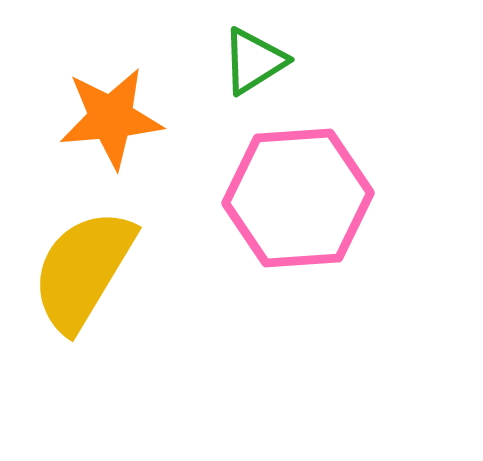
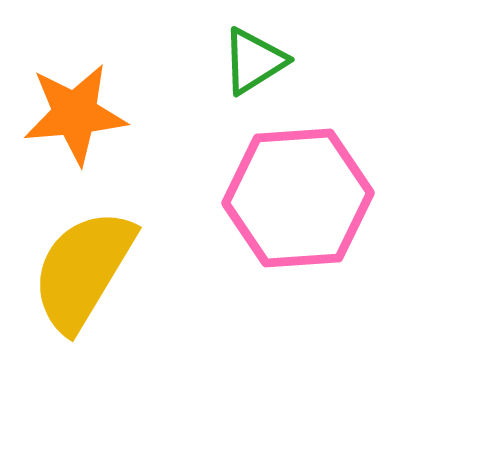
orange star: moved 36 px left, 4 px up
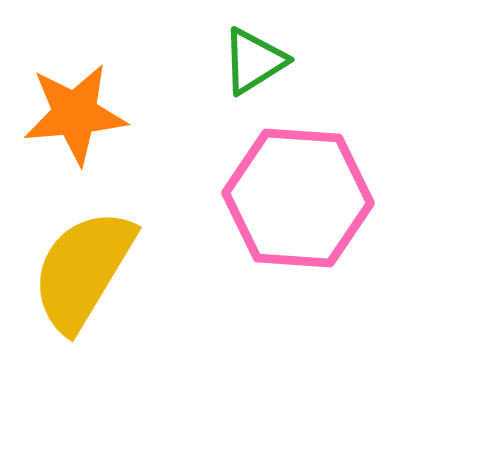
pink hexagon: rotated 8 degrees clockwise
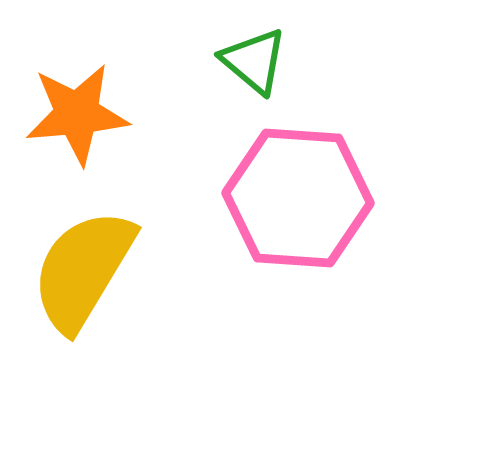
green triangle: rotated 48 degrees counterclockwise
orange star: moved 2 px right
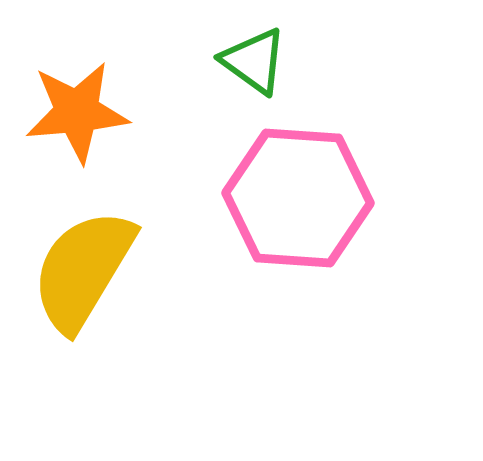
green triangle: rotated 4 degrees counterclockwise
orange star: moved 2 px up
